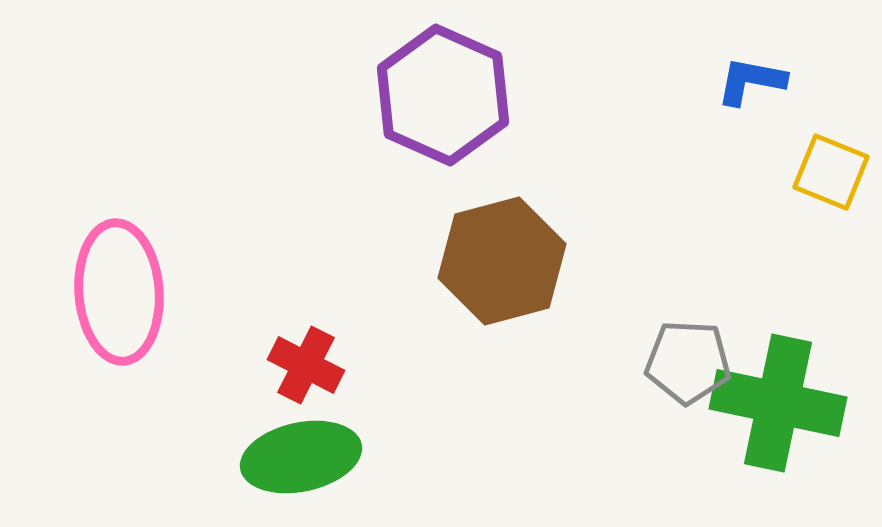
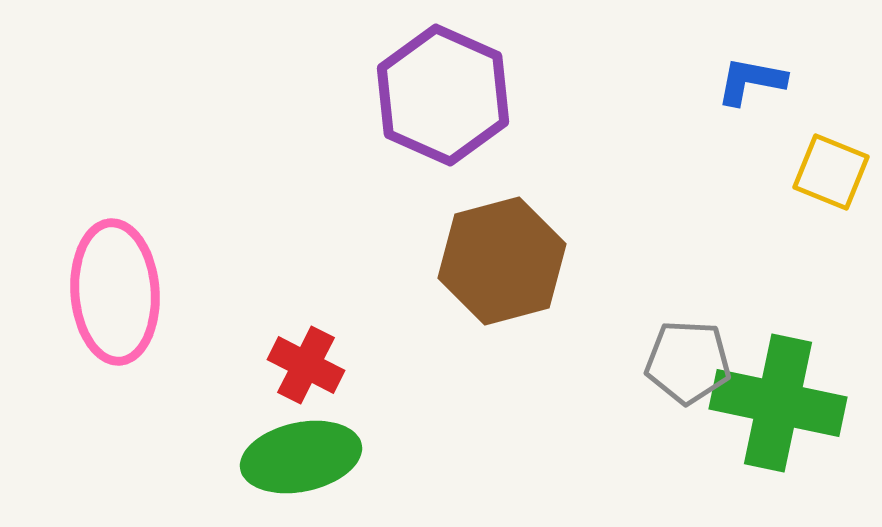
pink ellipse: moved 4 px left
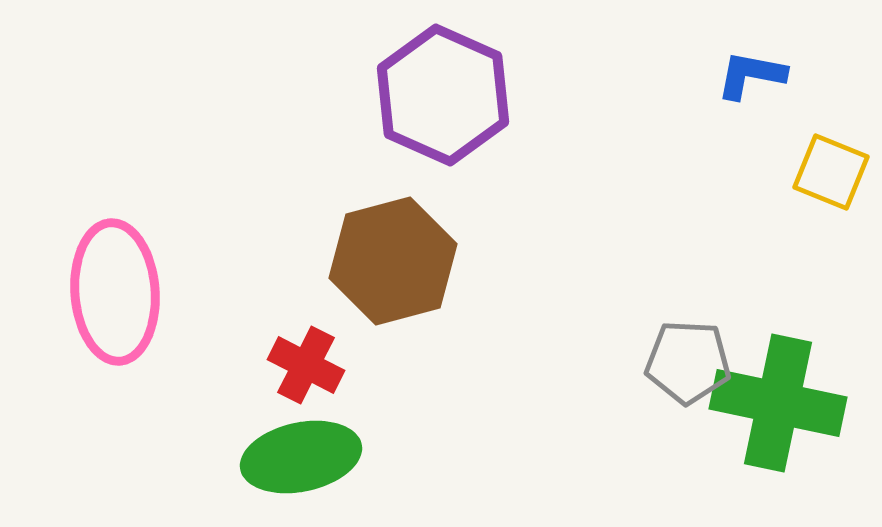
blue L-shape: moved 6 px up
brown hexagon: moved 109 px left
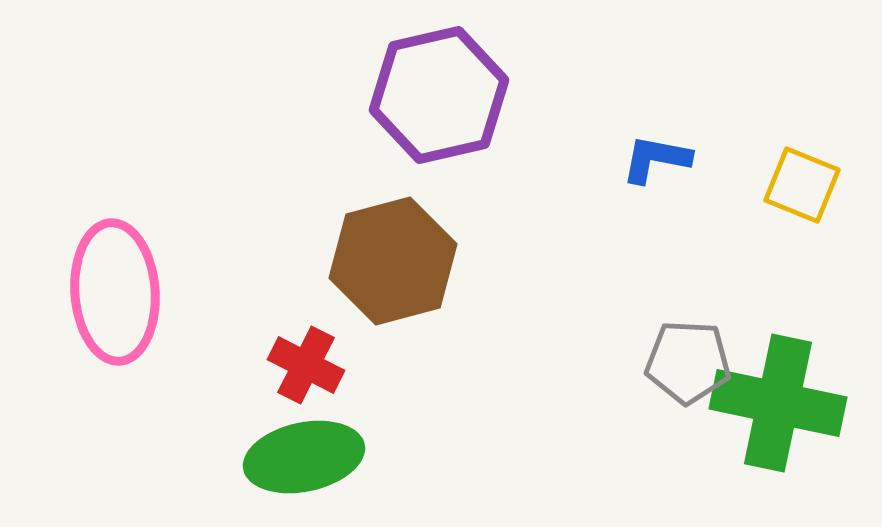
blue L-shape: moved 95 px left, 84 px down
purple hexagon: moved 4 px left; rotated 23 degrees clockwise
yellow square: moved 29 px left, 13 px down
green ellipse: moved 3 px right
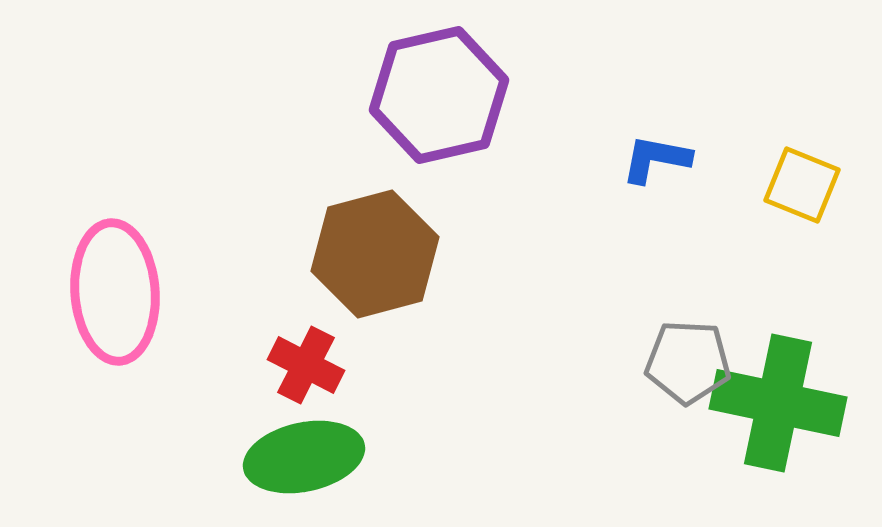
brown hexagon: moved 18 px left, 7 px up
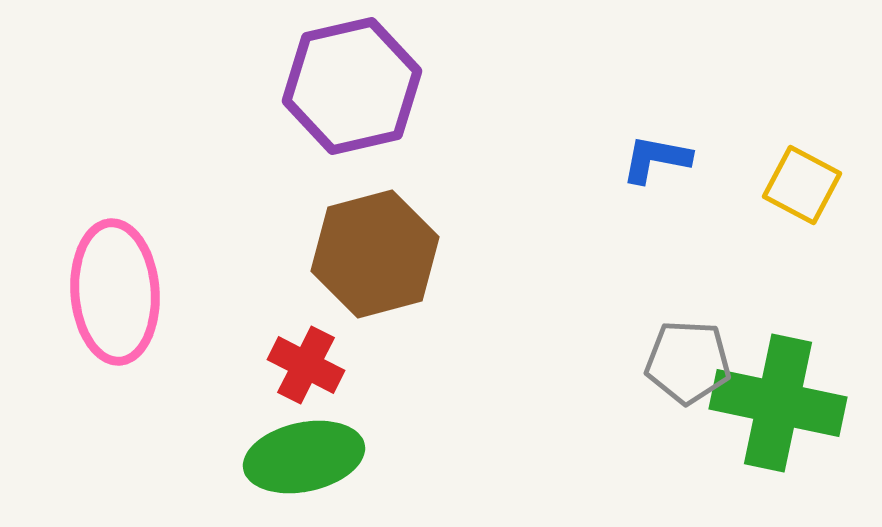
purple hexagon: moved 87 px left, 9 px up
yellow square: rotated 6 degrees clockwise
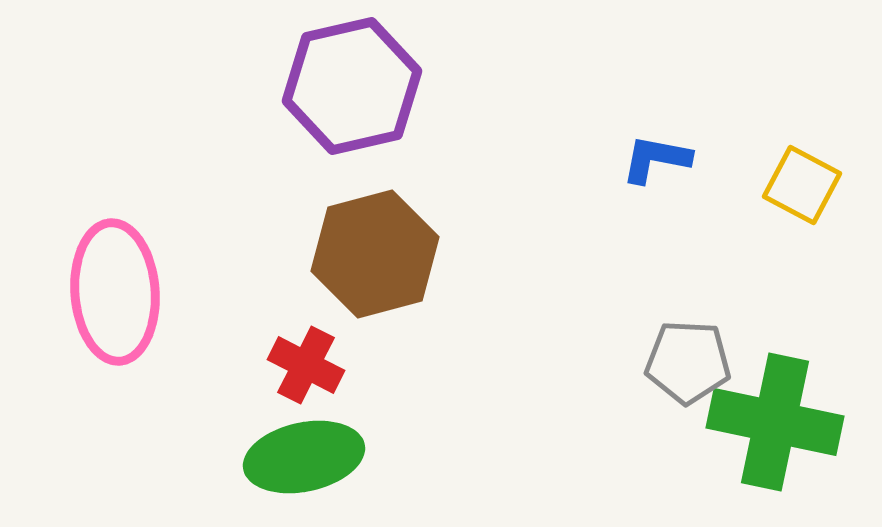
green cross: moved 3 px left, 19 px down
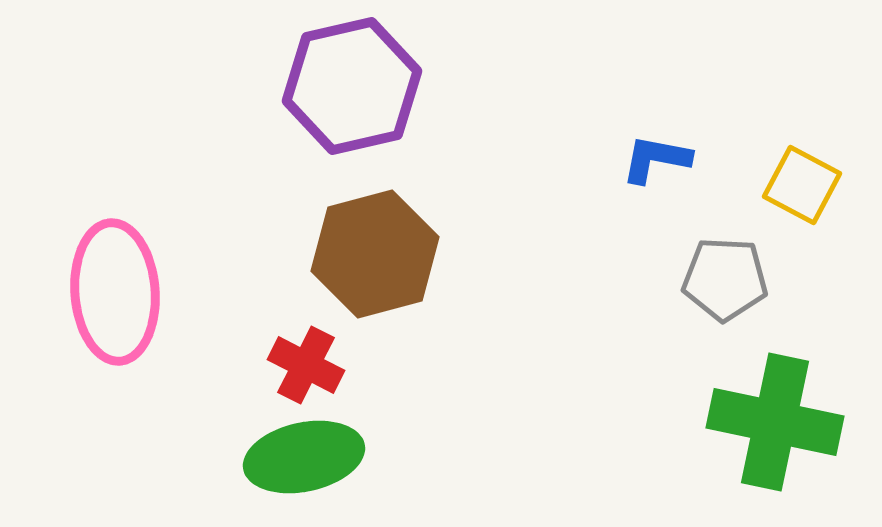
gray pentagon: moved 37 px right, 83 px up
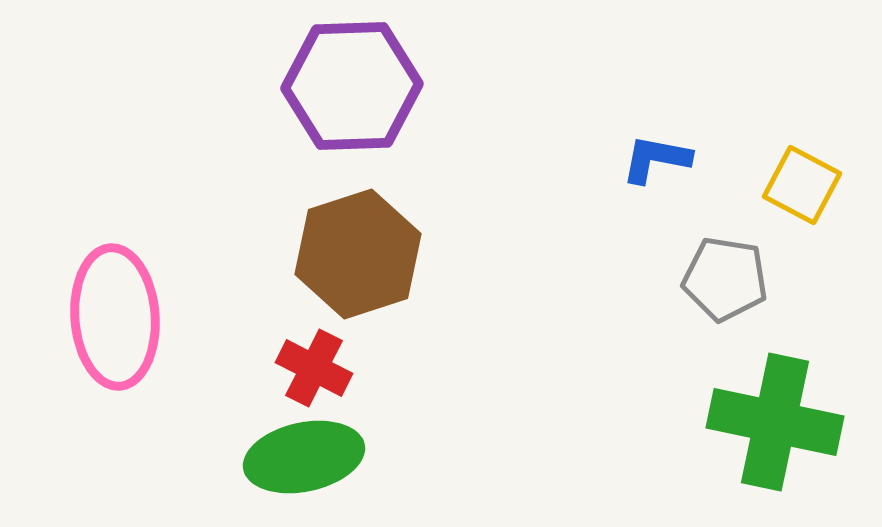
purple hexagon: rotated 11 degrees clockwise
brown hexagon: moved 17 px left; rotated 3 degrees counterclockwise
gray pentagon: rotated 6 degrees clockwise
pink ellipse: moved 25 px down
red cross: moved 8 px right, 3 px down
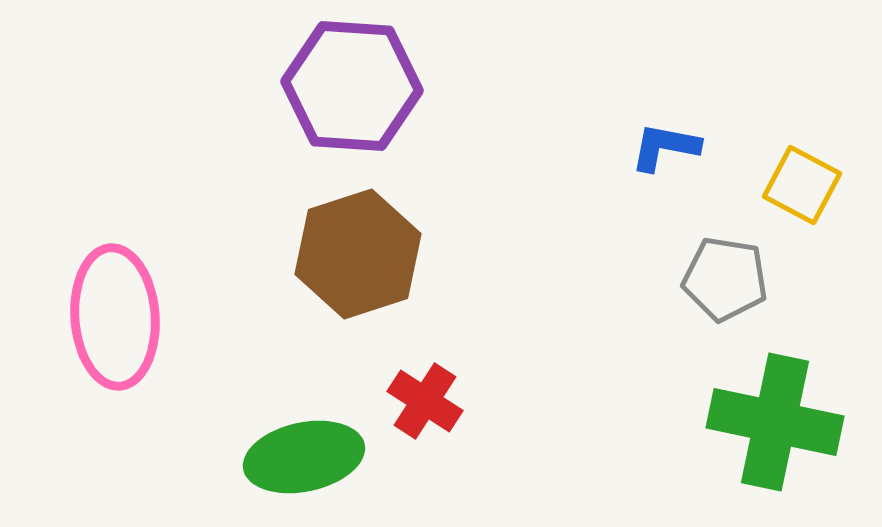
purple hexagon: rotated 6 degrees clockwise
blue L-shape: moved 9 px right, 12 px up
red cross: moved 111 px right, 33 px down; rotated 6 degrees clockwise
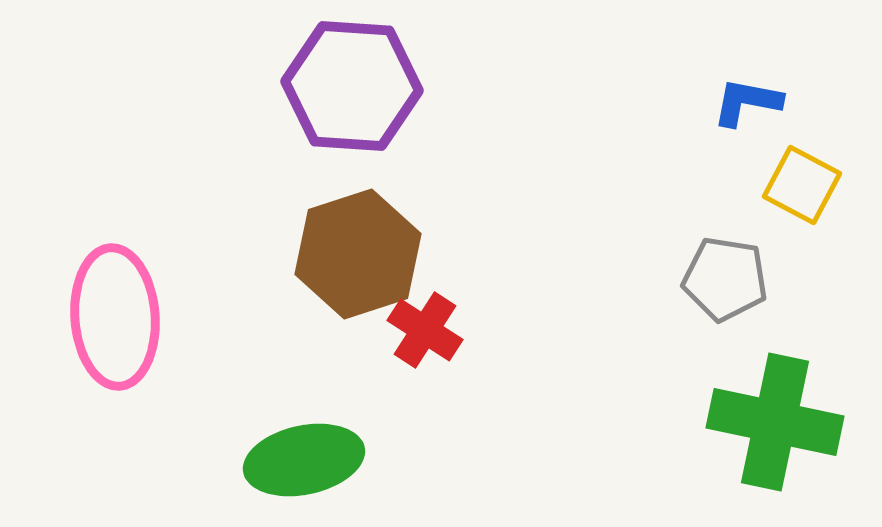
blue L-shape: moved 82 px right, 45 px up
red cross: moved 71 px up
green ellipse: moved 3 px down
